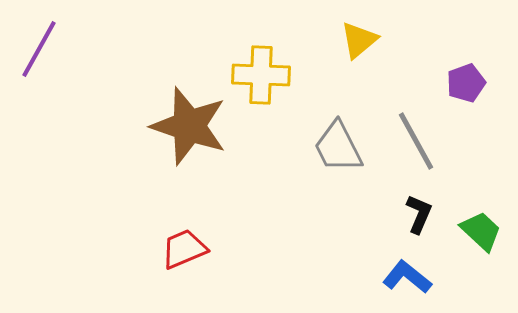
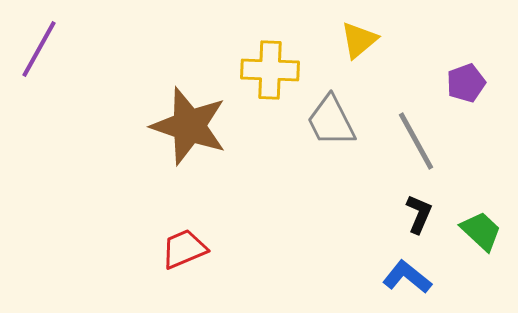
yellow cross: moved 9 px right, 5 px up
gray trapezoid: moved 7 px left, 26 px up
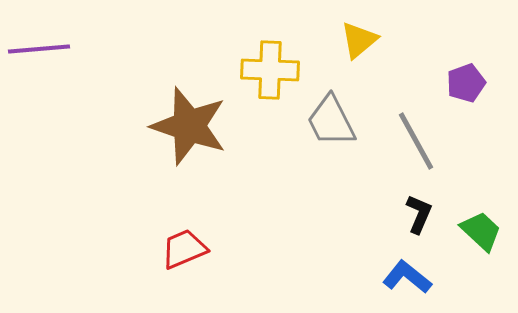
purple line: rotated 56 degrees clockwise
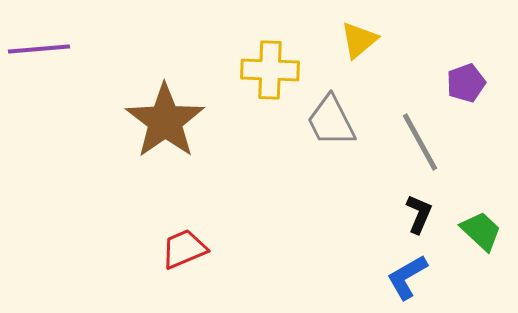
brown star: moved 24 px left, 5 px up; rotated 18 degrees clockwise
gray line: moved 4 px right, 1 px down
blue L-shape: rotated 69 degrees counterclockwise
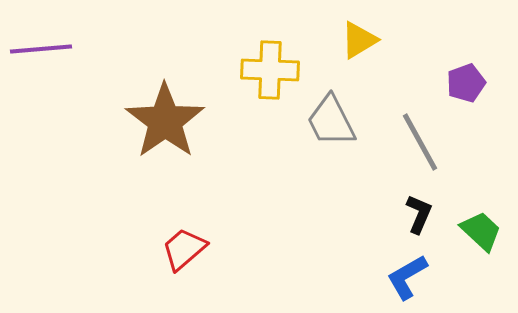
yellow triangle: rotated 9 degrees clockwise
purple line: moved 2 px right
red trapezoid: rotated 18 degrees counterclockwise
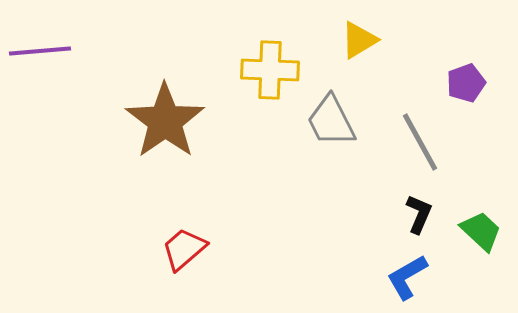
purple line: moved 1 px left, 2 px down
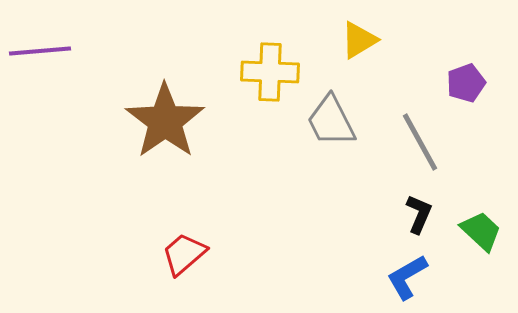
yellow cross: moved 2 px down
red trapezoid: moved 5 px down
